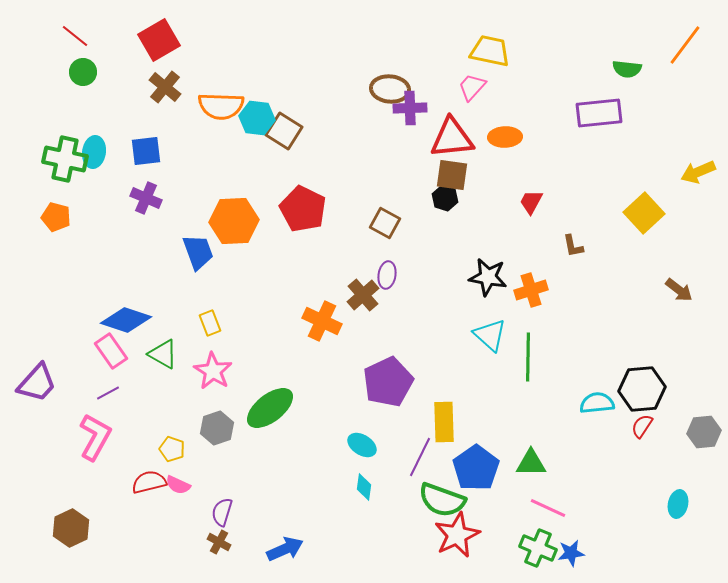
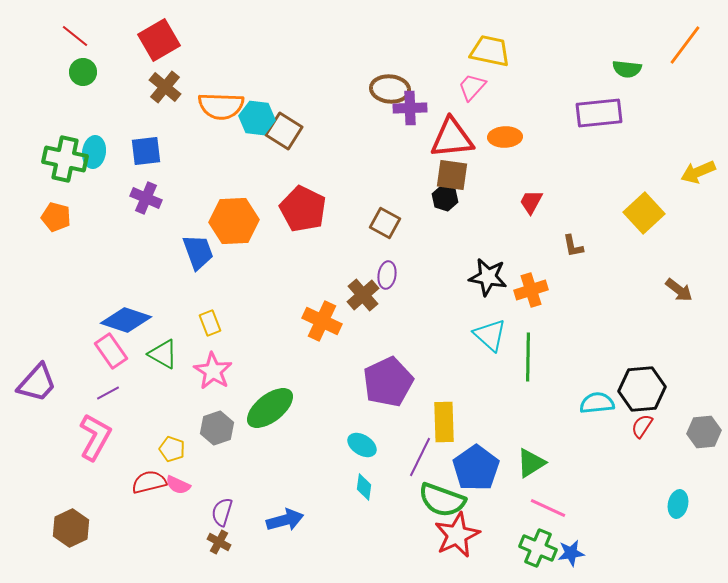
green triangle at (531, 463): rotated 32 degrees counterclockwise
blue arrow at (285, 549): moved 29 px up; rotated 9 degrees clockwise
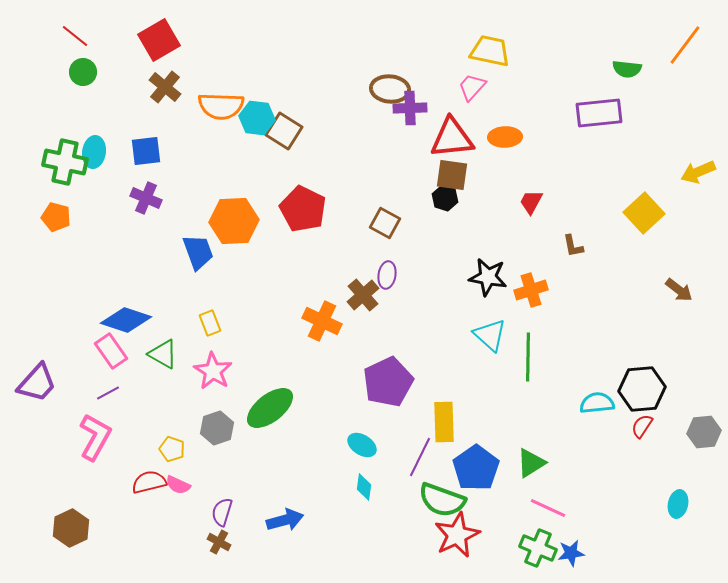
green cross at (65, 159): moved 3 px down
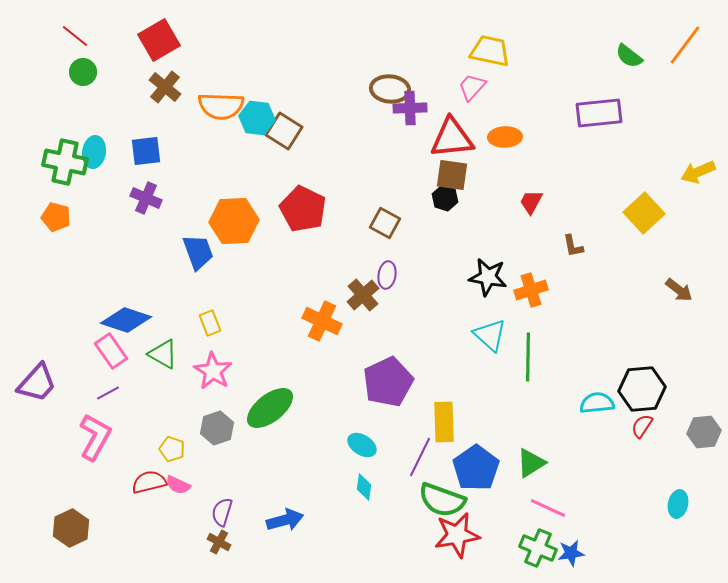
green semicircle at (627, 69): moved 2 px right, 13 px up; rotated 32 degrees clockwise
red star at (457, 535): rotated 15 degrees clockwise
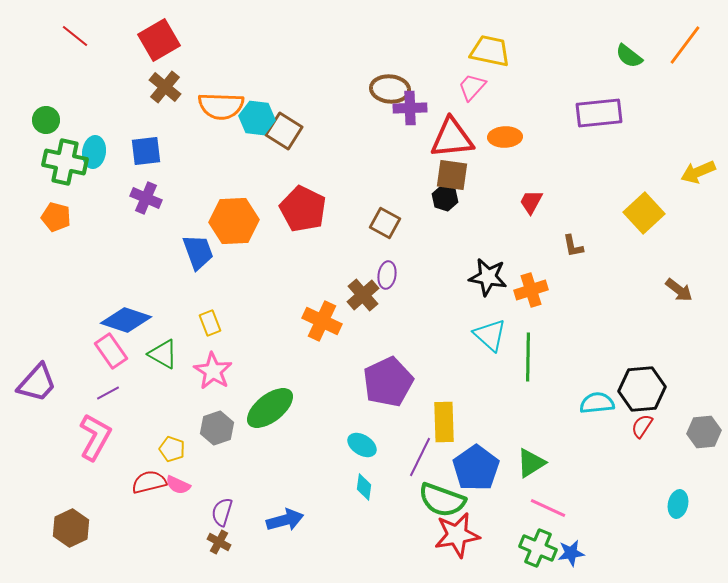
green circle at (83, 72): moved 37 px left, 48 px down
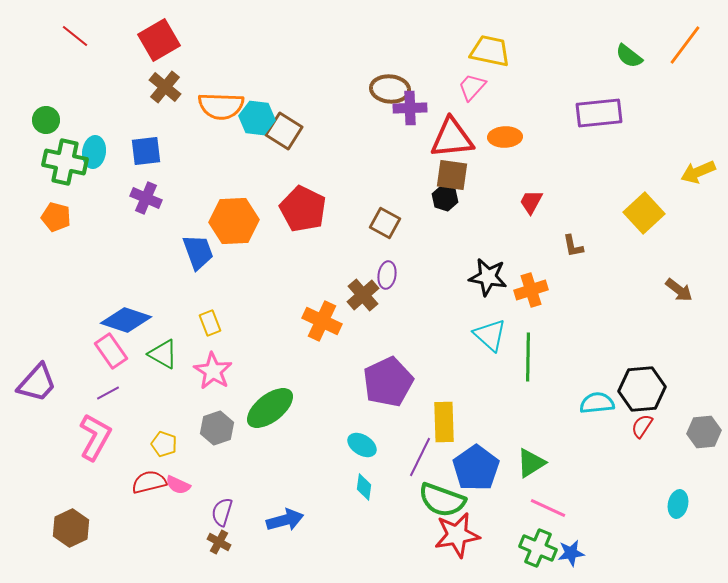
yellow pentagon at (172, 449): moved 8 px left, 5 px up
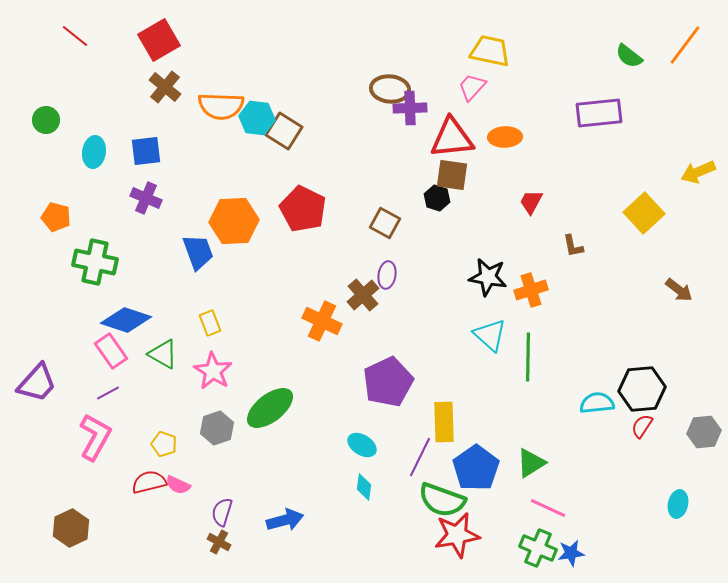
green cross at (65, 162): moved 30 px right, 100 px down
black hexagon at (445, 198): moved 8 px left
